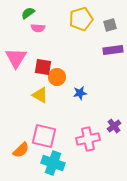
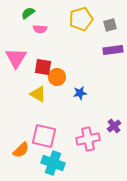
pink semicircle: moved 2 px right, 1 px down
yellow triangle: moved 2 px left, 1 px up
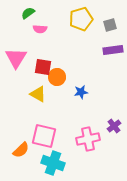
blue star: moved 1 px right, 1 px up
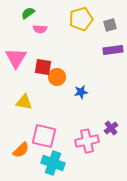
yellow triangle: moved 14 px left, 8 px down; rotated 18 degrees counterclockwise
purple cross: moved 3 px left, 2 px down
pink cross: moved 1 px left, 2 px down
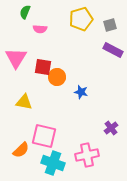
green semicircle: moved 3 px left, 1 px up; rotated 32 degrees counterclockwise
purple rectangle: rotated 36 degrees clockwise
blue star: rotated 24 degrees clockwise
pink cross: moved 14 px down
